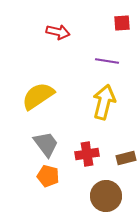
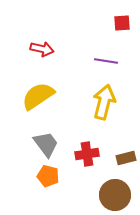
red arrow: moved 16 px left, 17 px down
purple line: moved 1 px left
brown circle: moved 9 px right, 1 px up
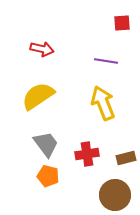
yellow arrow: moved 1 px left, 1 px down; rotated 36 degrees counterclockwise
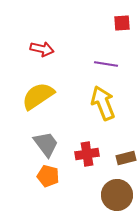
purple line: moved 3 px down
brown circle: moved 2 px right
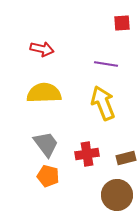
yellow semicircle: moved 6 px right, 3 px up; rotated 32 degrees clockwise
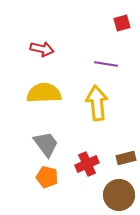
red square: rotated 12 degrees counterclockwise
yellow arrow: moved 6 px left; rotated 16 degrees clockwise
red cross: moved 10 px down; rotated 15 degrees counterclockwise
orange pentagon: moved 1 px left, 1 px down
brown circle: moved 2 px right
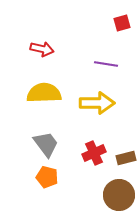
yellow arrow: rotated 96 degrees clockwise
red cross: moved 7 px right, 11 px up
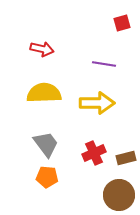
purple line: moved 2 px left
orange pentagon: rotated 10 degrees counterclockwise
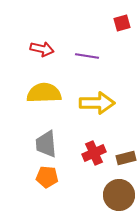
purple line: moved 17 px left, 8 px up
gray trapezoid: rotated 148 degrees counterclockwise
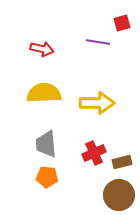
purple line: moved 11 px right, 14 px up
brown rectangle: moved 4 px left, 4 px down
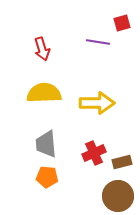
red arrow: rotated 60 degrees clockwise
brown circle: moved 1 px left, 1 px down
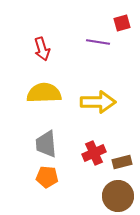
yellow arrow: moved 1 px right, 1 px up
